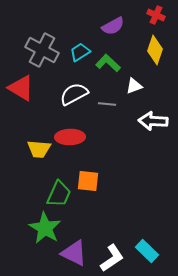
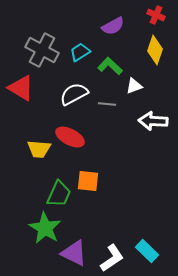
green L-shape: moved 2 px right, 3 px down
red ellipse: rotated 28 degrees clockwise
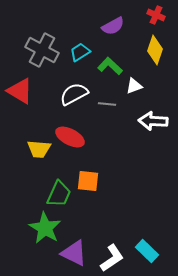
red triangle: moved 1 px left, 3 px down
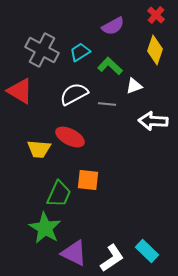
red cross: rotated 18 degrees clockwise
orange square: moved 1 px up
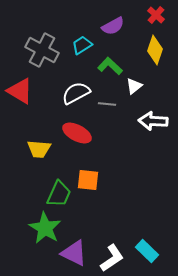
cyan trapezoid: moved 2 px right, 7 px up
white triangle: rotated 18 degrees counterclockwise
white semicircle: moved 2 px right, 1 px up
red ellipse: moved 7 px right, 4 px up
